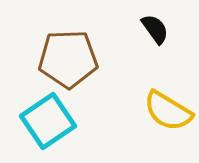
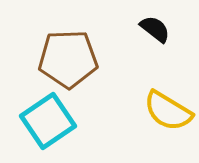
black semicircle: rotated 16 degrees counterclockwise
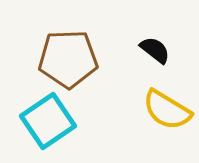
black semicircle: moved 21 px down
yellow semicircle: moved 1 px left, 1 px up
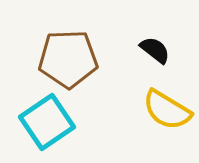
cyan square: moved 1 px left, 1 px down
